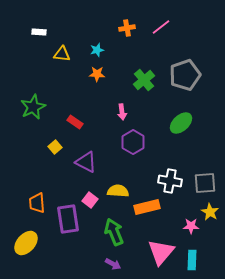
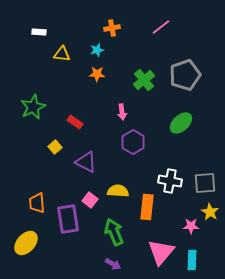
orange cross: moved 15 px left
orange rectangle: rotated 70 degrees counterclockwise
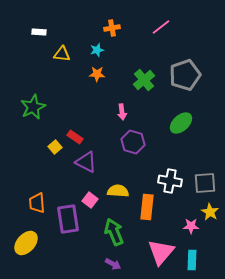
red rectangle: moved 15 px down
purple hexagon: rotated 15 degrees counterclockwise
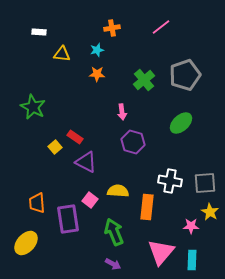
green star: rotated 20 degrees counterclockwise
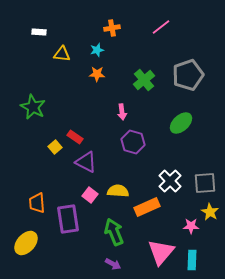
gray pentagon: moved 3 px right
white cross: rotated 35 degrees clockwise
pink square: moved 5 px up
orange rectangle: rotated 60 degrees clockwise
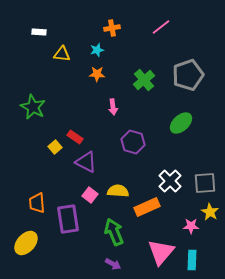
pink arrow: moved 9 px left, 5 px up
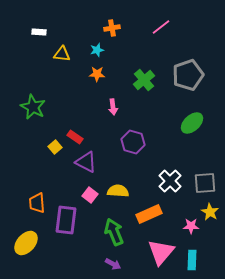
green ellipse: moved 11 px right
orange rectangle: moved 2 px right, 7 px down
purple rectangle: moved 2 px left, 1 px down; rotated 16 degrees clockwise
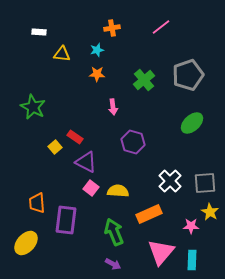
pink square: moved 1 px right, 7 px up
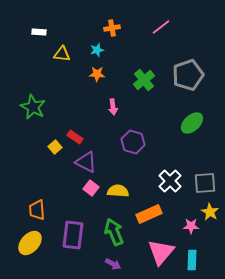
orange trapezoid: moved 7 px down
purple rectangle: moved 7 px right, 15 px down
yellow ellipse: moved 4 px right
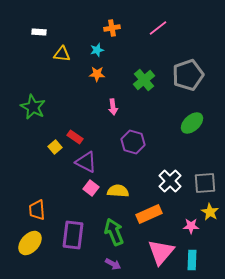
pink line: moved 3 px left, 1 px down
